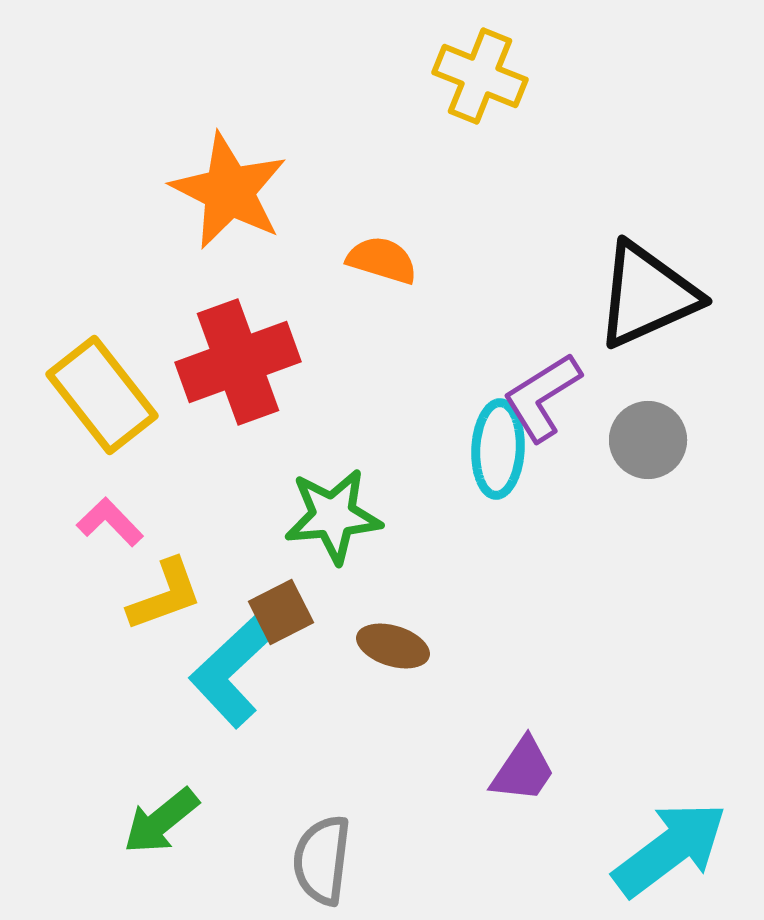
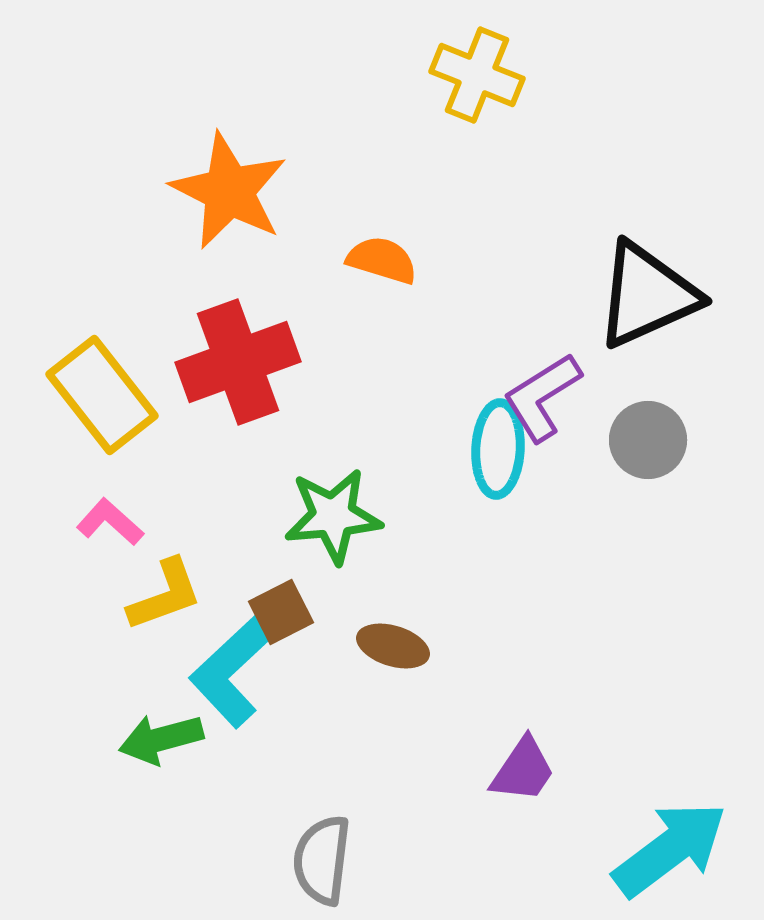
yellow cross: moved 3 px left, 1 px up
pink L-shape: rotated 4 degrees counterclockwise
green arrow: moved 82 px up; rotated 24 degrees clockwise
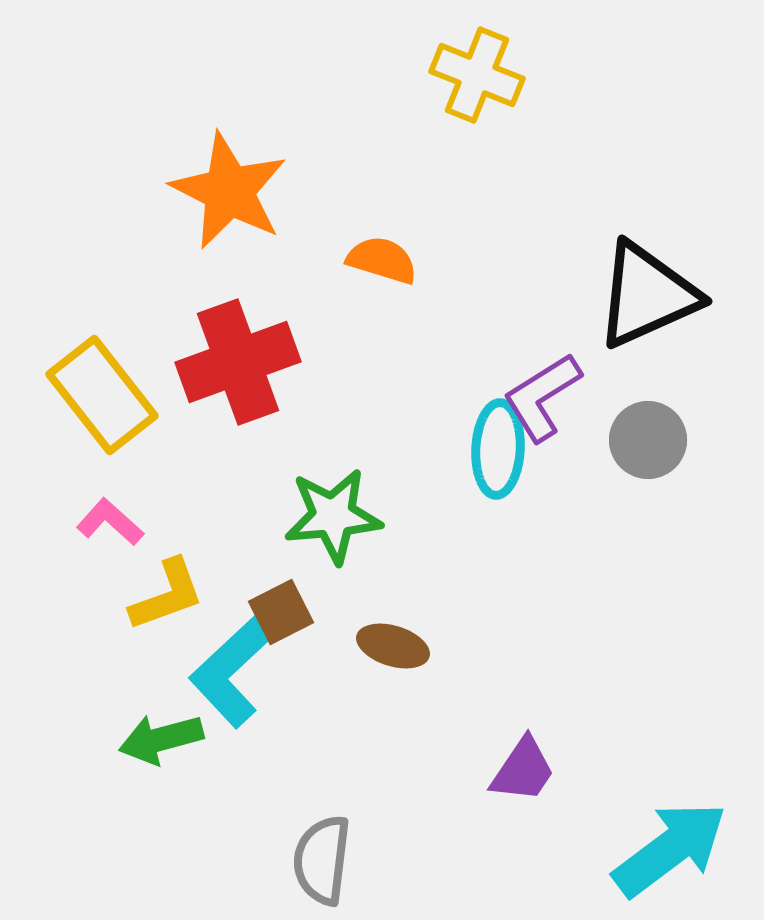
yellow L-shape: moved 2 px right
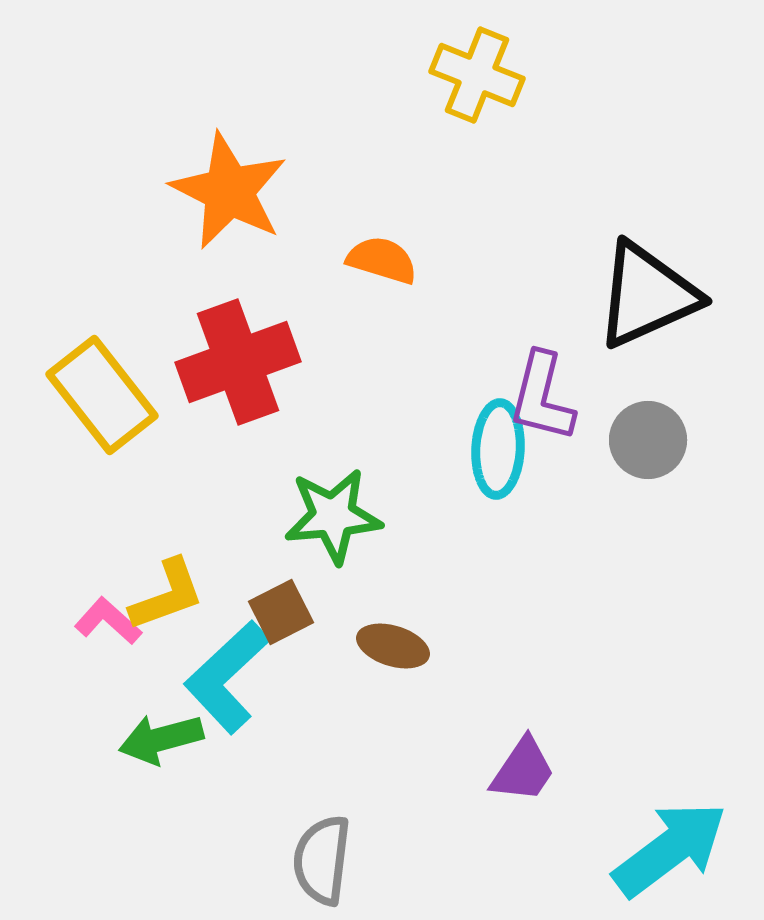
purple L-shape: rotated 44 degrees counterclockwise
pink L-shape: moved 2 px left, 99 px down
cyan L-shape: moved 5 px left, 6 px down
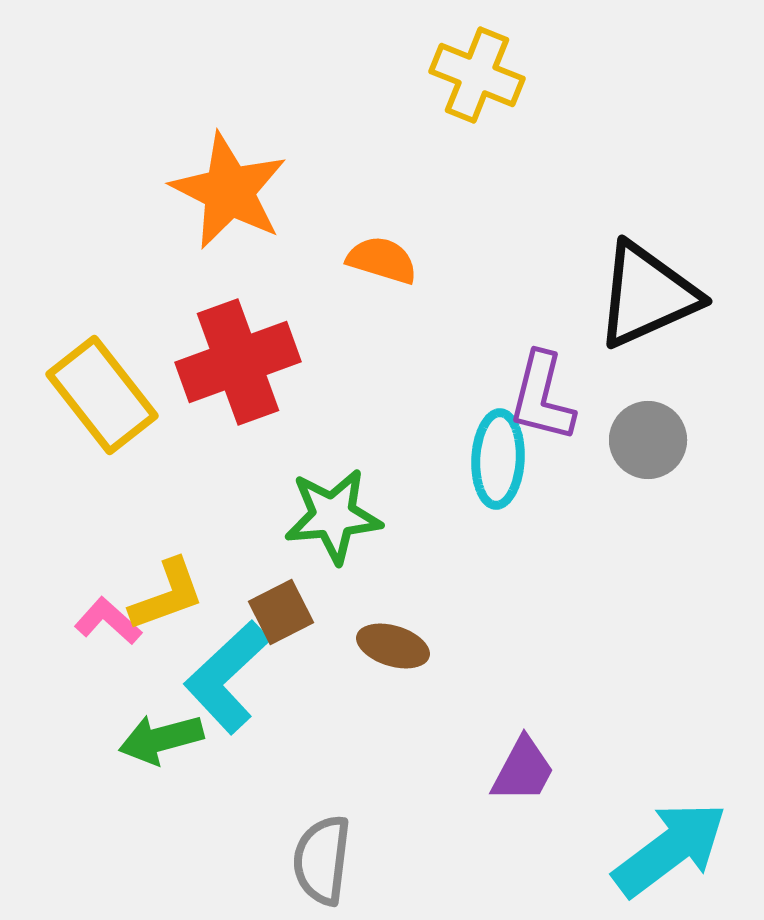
cyan ellipse: moved 10 px down
purple trapezoid: rotated 6 degrees counterclockwise
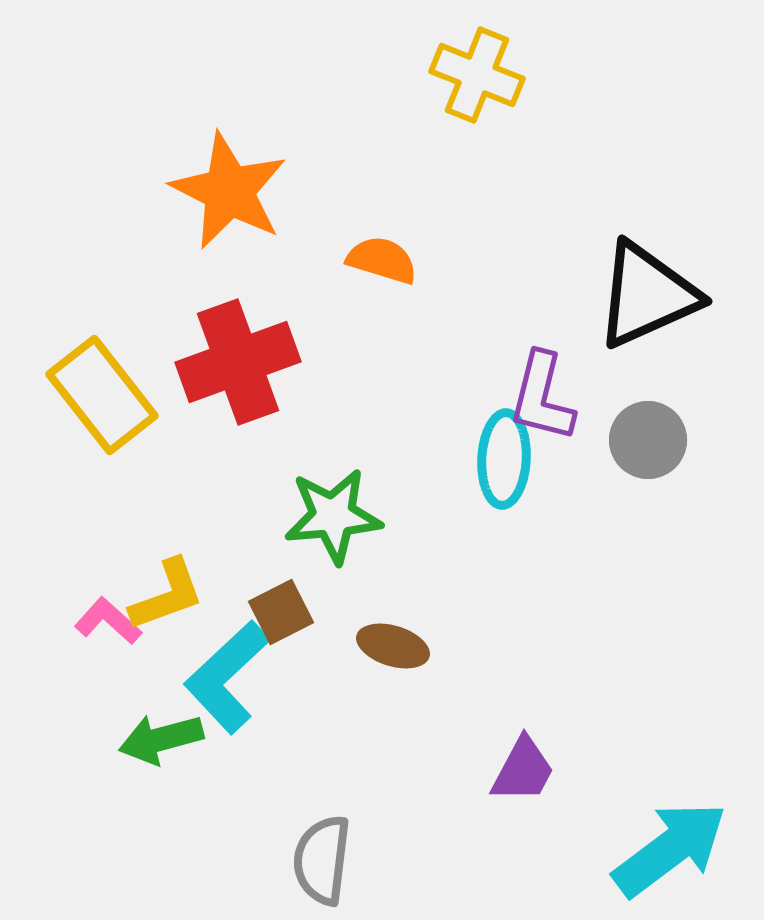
cyan ellipse: moved 6 px right
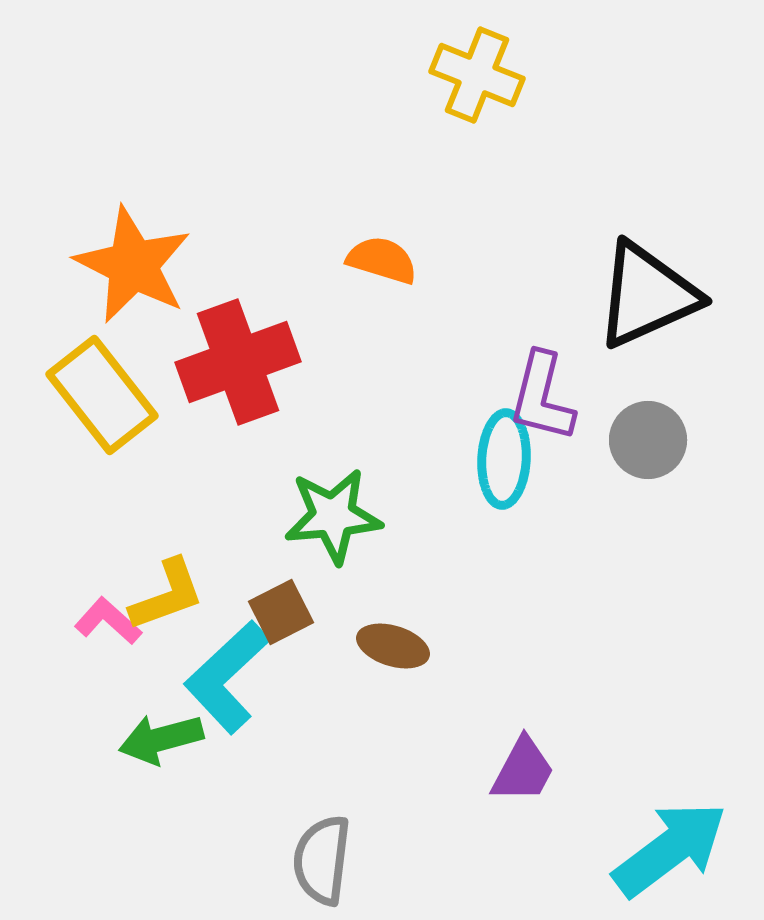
orange star: moved 96 px left, 74 px down
